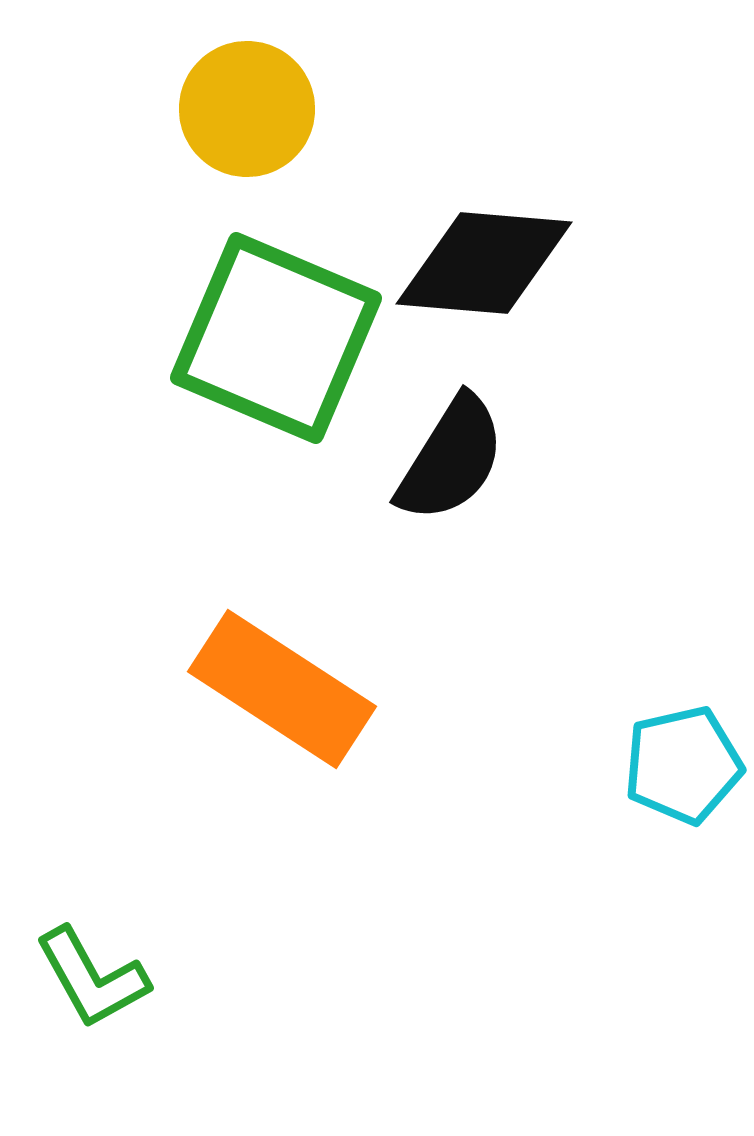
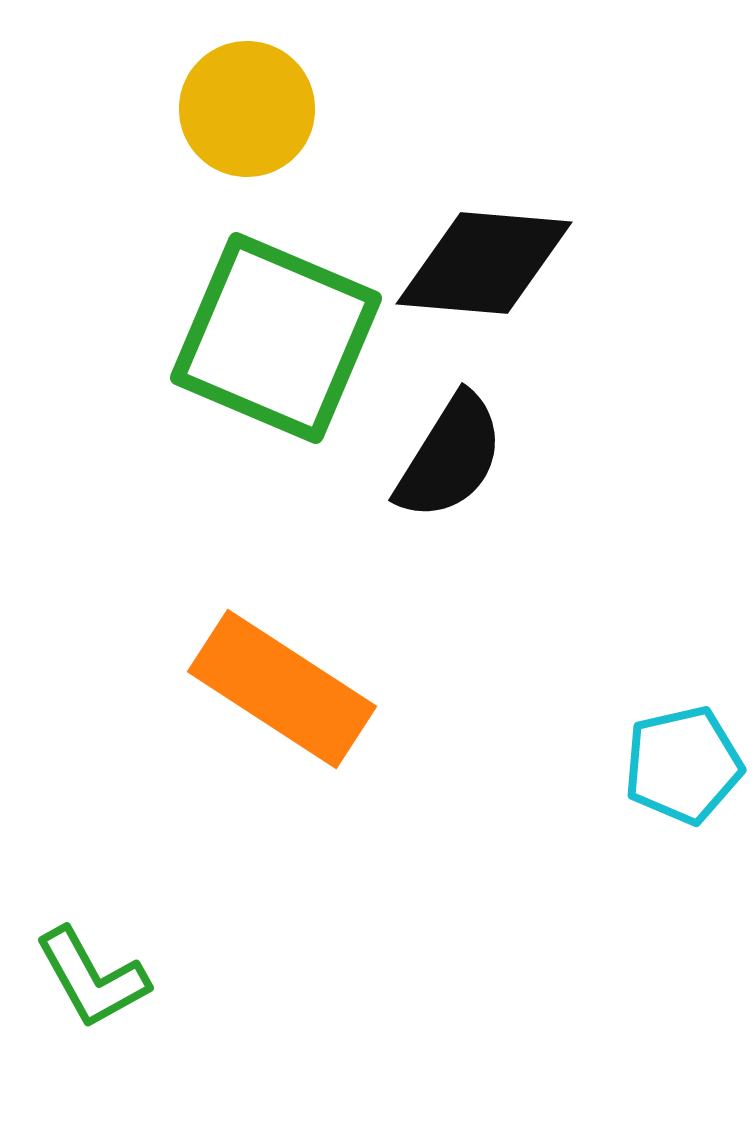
black semicircle: moved 1 px left, 2 px up
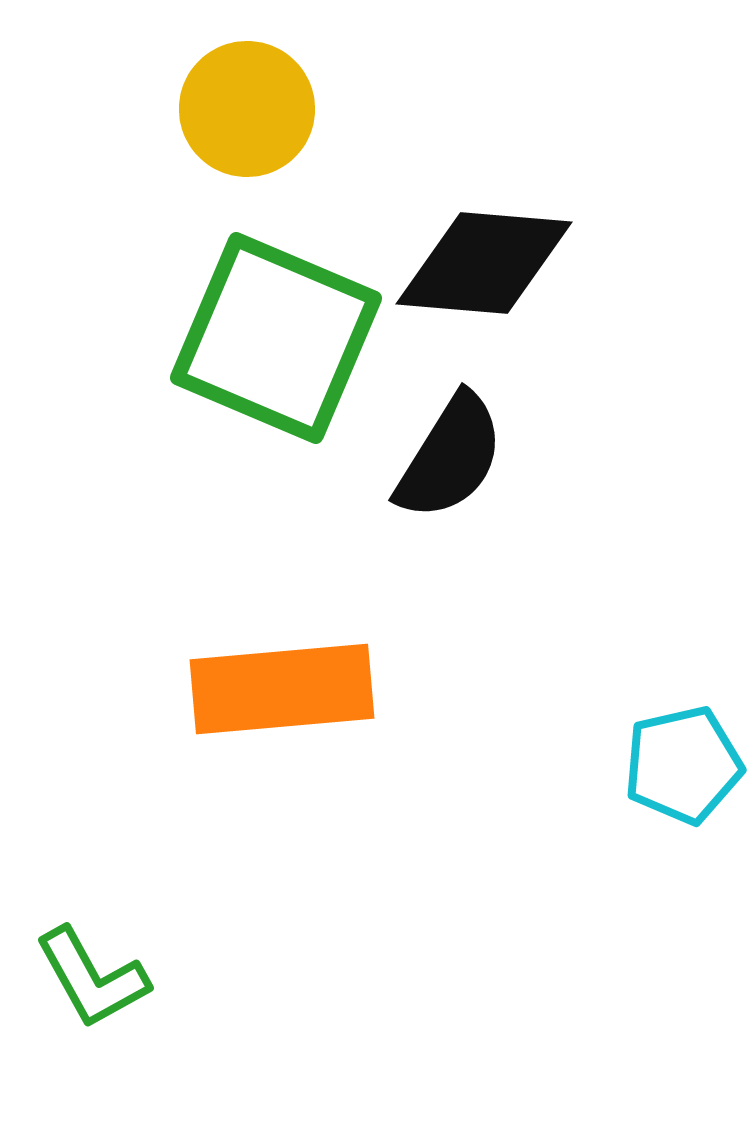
orange rectangle: rotated 38 degrees counterclockwise
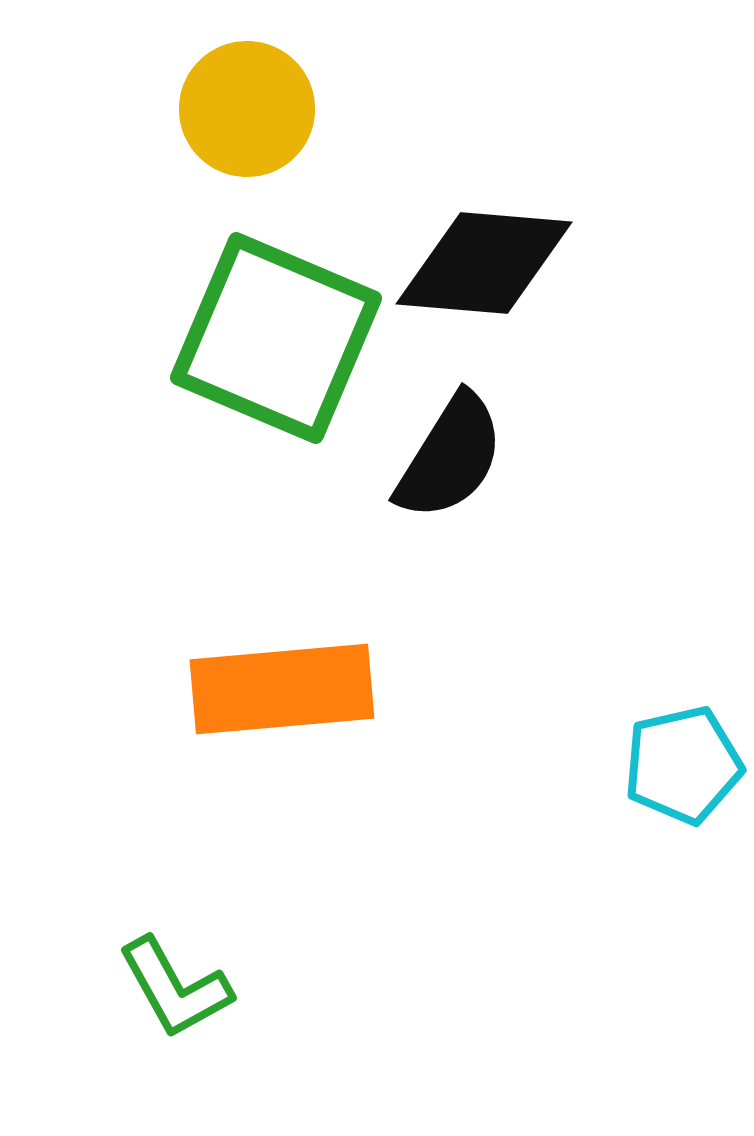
green L-shape: moved 83 px right, 10 px down
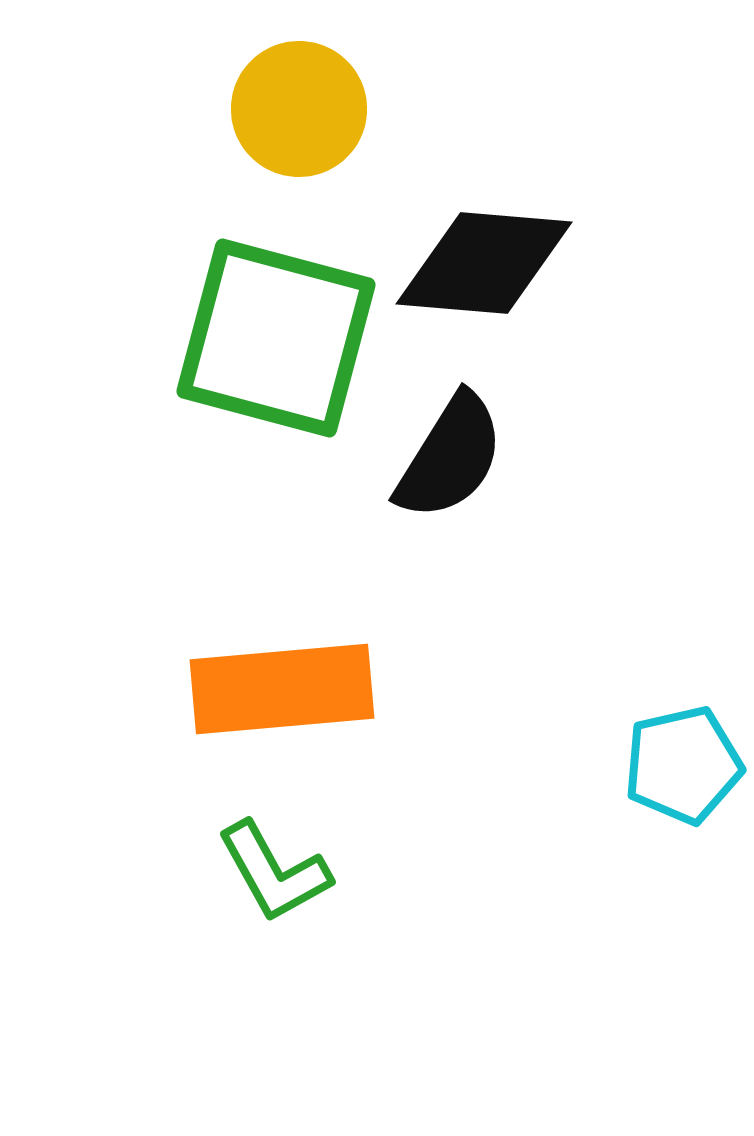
yellow circle: moved 52 px right
green square: rotated 8 degrees counterclockwise
green L-shape: moved 99 px right, 116 px up
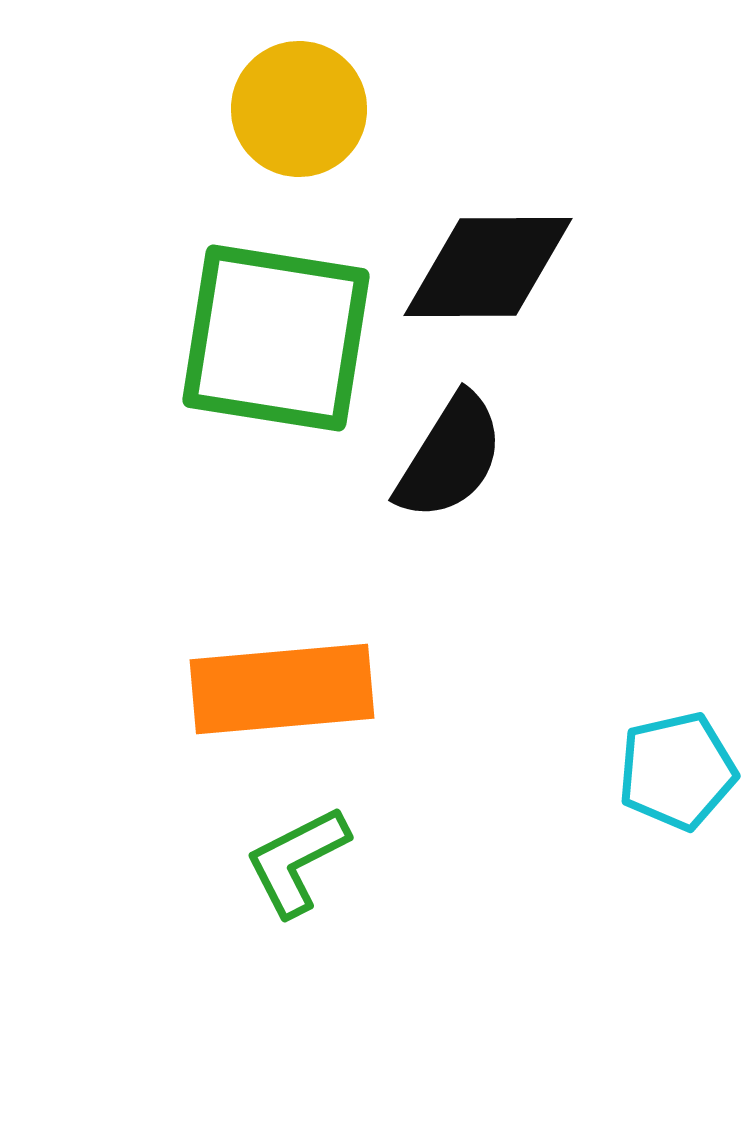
black diamond: moved 4 px right, 4 px down; rotated 5 degrees counterclockwise
green square: rotated 6 degrees counterclockwise
cyan pentagon: moved 6 px left, 6 px down
green L-shape: moved 23 px right, 11 px up; rotated 92 degrees clockwise
